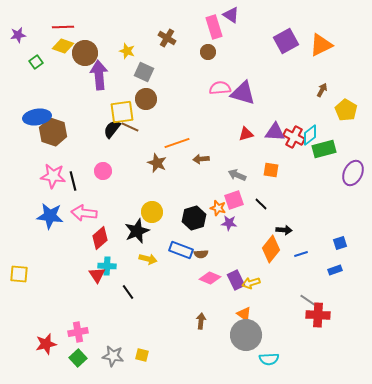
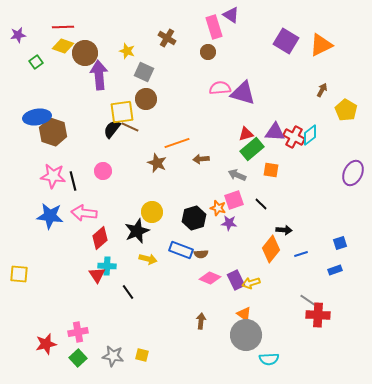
purple square at (286, 41): rotated 30 degrees counterclockwise
green rectangle at (324, 149): moved 72 px left; rotated 25 degrees counterclockwise
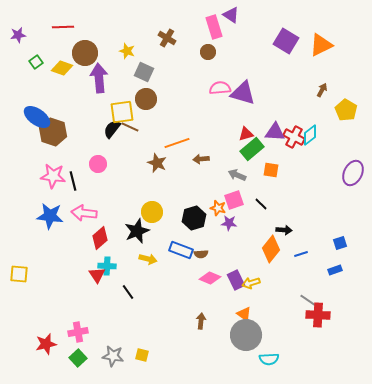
yellow diamond at (63, 46): moved 1 px left, 22 px down
purple arrow at (99, 75): moved 3 px down
blue ellipse at (37, 117): rotated 44 degrees clockwise
pink circle at (103, 171): moved 5 px left, 7 px up
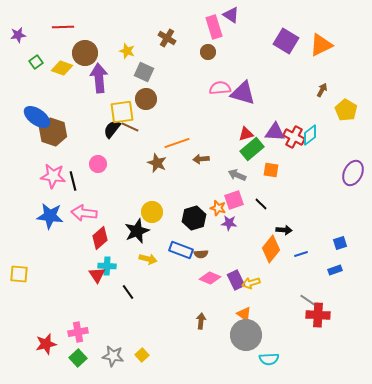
yellow square at (142, 355): rotated 32 degrees clockwise
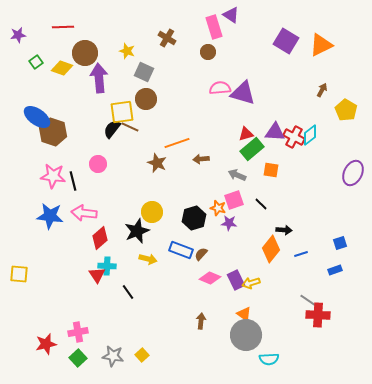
brown semicircle at (201, 254): rotated 136 degrees clockwise
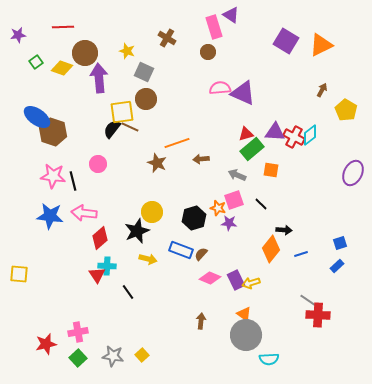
purple triangle at (243, 93): rotated 8 degrees clockwise
blue rectangle at (335, 270): moved 2 px right, 4 px up; rotated 24 degrees counterclockwise
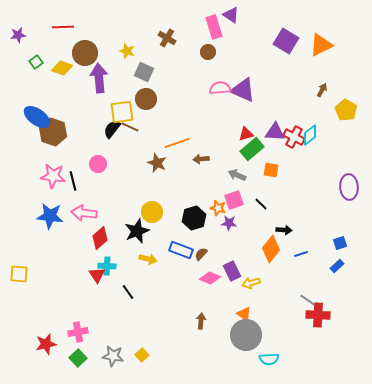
purple triangle at (243, 93): moved 3 px up
purple ellipse at (353, 173): moved 4 px left, 14 px down; rotated 30 degrees counterclockwise
purple rectangle at (236, 280): moved 4 px left, 9 px up
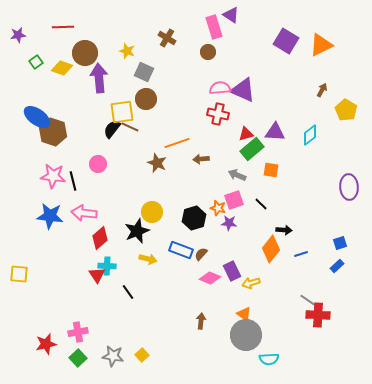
red cross at (294, 137): moved 76 px left, 23 px up; rotated 15 degrees counterclockwise
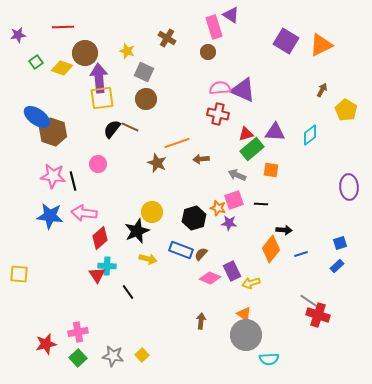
yellow square at (122, 112): moved 20 px left, 14 px up
black line at (261, 204): rotated 40 degrees counterclockwise
red cross at (318, 315): rotated 15 degrees clockwise
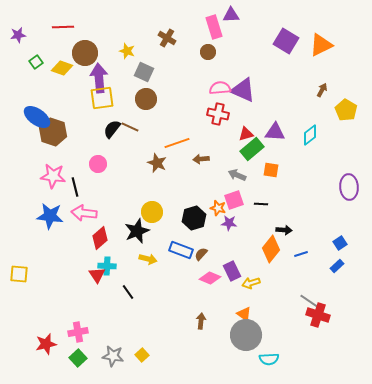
purple triangle at (231, 15): rotated 36 degrees counterclockwise
black line at (73, 181): moved 2 px right, 6 px down
blue square at (340, 243): rotated 16 degrees counterclockwise
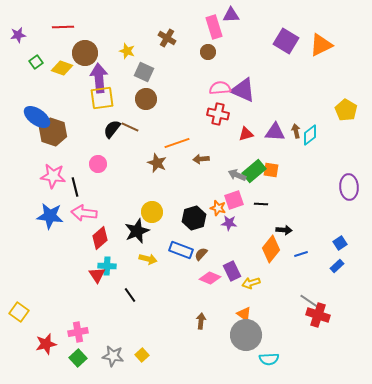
brown arrow at (322, 90): moved 26 px left, 41 px down; rotated 40 degrees counterclockwise
green rectangle at (252, 149): moved 2 px right, 22 px down
yellow square at (19, 274): moved 38 px down; rotated 30 degrees clockwise
black line at (128, 292): moved 2 px right, 3 px down
